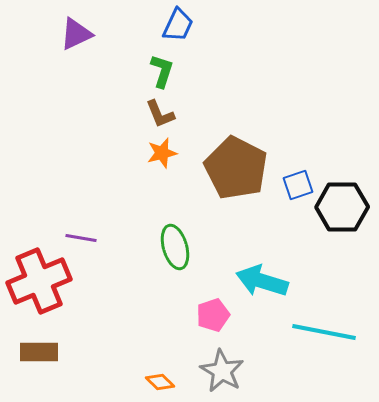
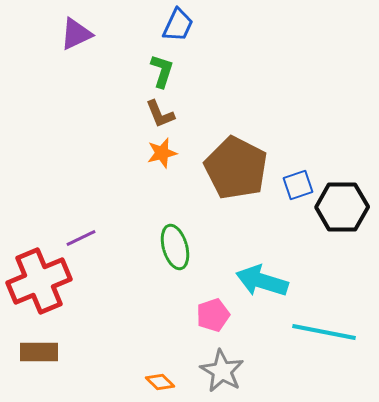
purple line: rotated 36 degrees counterclockwise
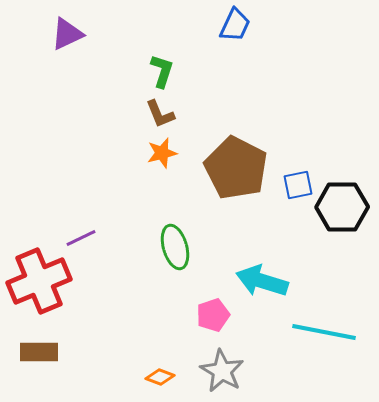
blue trapezoid: moved 57 px right
purple triangle: moved 9 px left
blue square: rotated 8 degrees clockwise
orange diamond: moved 5 px up; rotated 24 degrees counterclockwise
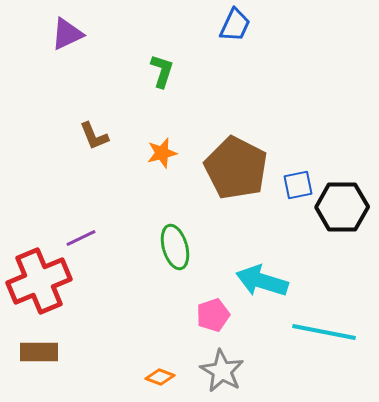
brown L-shape: moved 66 px left, 22 px down
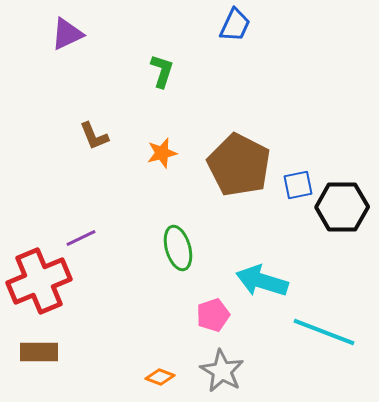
brown pentagon: moved 3 px right, 3 px up
green ellipse: moved 3 px right, 1 px down
cyan line: rotated 10 degrees clockwise
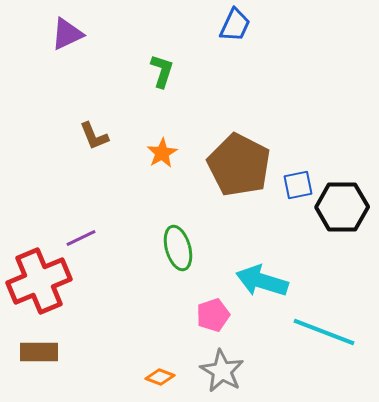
orange star: rotated 16 degrees counterclockwise
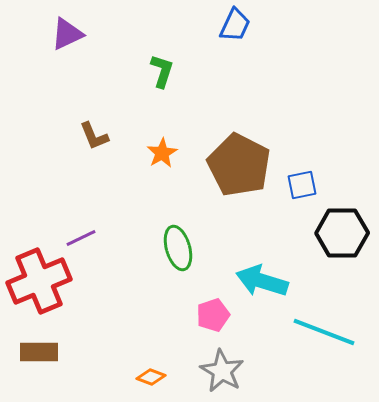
blue square: moved 4 px right
black hexagon: moved 26 px down
orange diamond: moved 9 px left
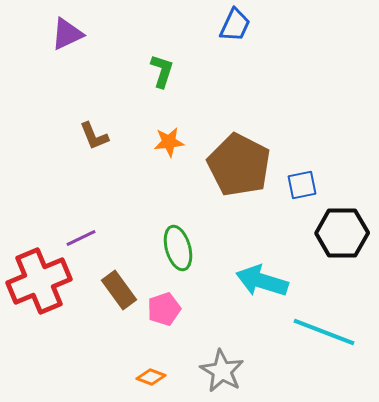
orange star: moved 7 px right, 11 px up; rotated 24 degrees clockwise
pink pentagon: moved 49 px left, 6 px up
brown rectangle: moved 80 px right, 62 px up; rotated 54 degrees clockwise
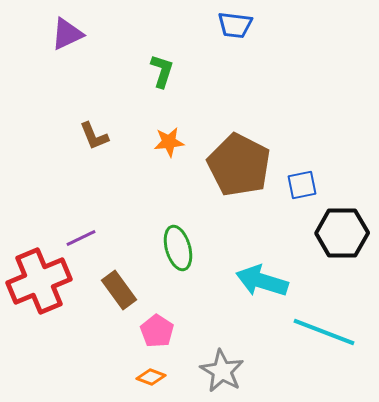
blue trapezoid: rotated 72 degrees clockwise
pink pentagon: moved 7 px left, 22 px down; rotated 20 degrees counterclockwise
